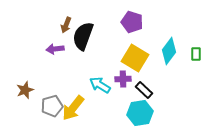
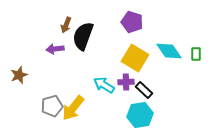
cyan diamond: rotated 72 degrees counterclockwise
purple cross: moved 3 px right, 3 px down
cyan arrow: moved 4 px right
brown star: moved 6 px left, 15 px up
cyan hexagon: moved 2 px down
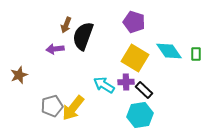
purple pentagon: moved 2 px right
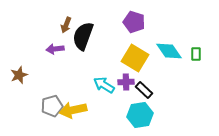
yellow arrow: moved 2 px down; rotated 40 degrees clockwise
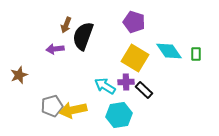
cyan arrow: moved 1 px right, 1 px down
cyan hexagon: moved 21 px left
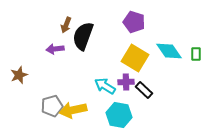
cyan hexagon: rotated 20 degrees clockwise
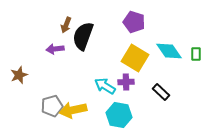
black rectangle: moved 17 px right, 2 px down
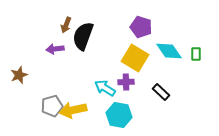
purple pentagon: moved 7 px right, 5 px down
cyan arrow: moved 2 px down
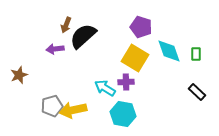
black semicircle: rotated 28 degrees clockwise
cyan diamond: rotated 16 degrees clockwise
black rectangle: moved 36 px right
cyan hexagon: moved 4 px right, 1 px up
